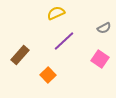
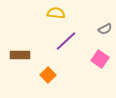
yellow semicircle: rotated 30 degrees clockwise
gray semicircle: moved 1 px right, 1 px down
purple line: moved 2 px right
brown rectangle: rotated 48 degrees clockwise
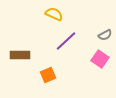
yellow semicircle: moved 2 px left, 1 px down; rotated 18 degrees clockwise
gray semicircle: moved 6 px down
orange square: rotated 21 degrees clockwise
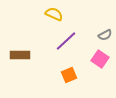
orange square: moved 21 px right
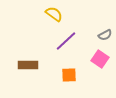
yellow semicircle: rotated 12 degrees clockwise
brown rectangle: moved 8 px right, 10 px down
orange square: rotated 21 degrees clockwise
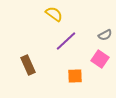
brown rectangle: rotated 66 degrees clockwise
orange square: moved 6 px right, 1 px down
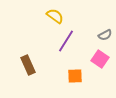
yellow semicircle: moved 1 px right, 2 px down
purple line: rotated 15 degrees counterclockwise
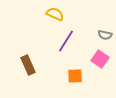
yellow semicircle: moved 2 px up; rotated 12 degrees counterclockwise
gray semicircle: rotated 40 degrees clockwise
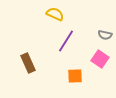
brown rectangle: moved 2 px up
